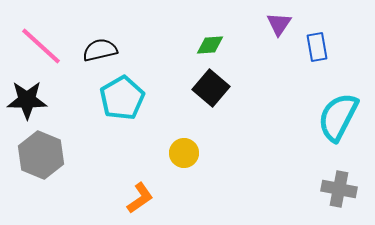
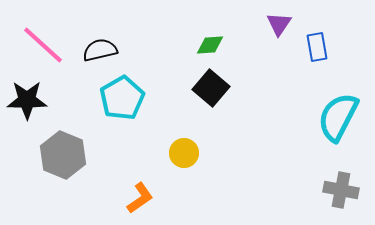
pink line: moved 2 px right, 1 px up
gray hexagon: moved 22 px right
gray cross: moved 2 px right, 1 px down
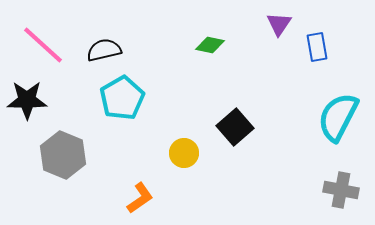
green diamond: rotated 16 degrees clockwise
black semicircle: moved 4 px right
black square: moved 24 px right, 39 px down; rotated 9 degrees clockwise
